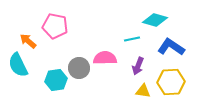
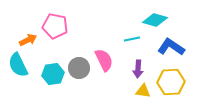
orange arrow: moved 1 px up; rotated 114 degrees clockwise
pink semicircle: moved 1 px left, 2 px down; rotated 65 degrees clockwise
purple arrow: moved 3 px down; rotated 18 degrees counterclockwise
cyan hexagon: moved 3 px left, 6 px up
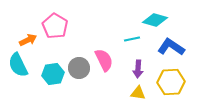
pink pentagon: rotated 20 degrees clockwise
yellow triangle: moved 5 px left, 2 px down
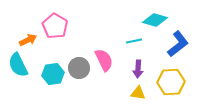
cyan line: moved 2 px right, 2 px down
blue L-shape: moved 7 px right, 3 px up; rotated 108 degrees clockwise
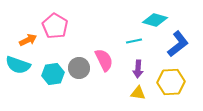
cyan semicircle: rotated 45 degrees counterclockwise
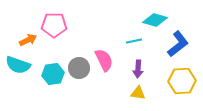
pink pentagon: moved 1 px left, 1 px up; rotated 30 degrees counterclockwise
yellow hexagon: moved 11 px right, 1 px up
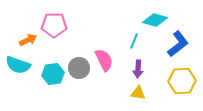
cyan line: rotated 56 degrees counterclockwise
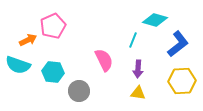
pink pentagon: moved 1 px left, 1 px down; rotated 25 degrees counterclockwise
cyan line: moved 1 px left, 1 px up
gray circle: moved 23 px down
cyan hexagon: moved 2 px up; rotated 15 degrees clockwise
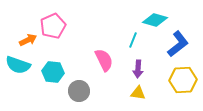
yellow hexagon: moved 1 px right, 1 px up
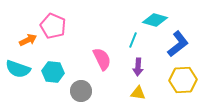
pink pentagon: rotated 25 degrees counterclockwise
pink semicircle: moved 2 px left, 1 px up
cyan semicircle: moved 4 px down
purple arrow: moved 2 px up
gray circle: moved 2 px right
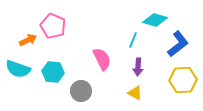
yellow triangle: moved 3 px left; rotated 21 degrees clockwise
